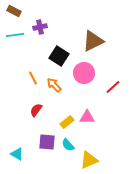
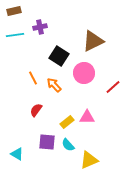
brown rectangle: rotated 40 degrees counterclockwise
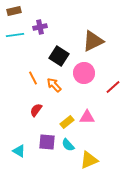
cyan triangle: moved 2 px right, 3 px up
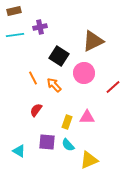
yellow rectangle: rotated 32 degrees counterclockwise
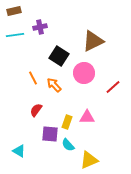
purple square: moved 3 px right, 8 px up
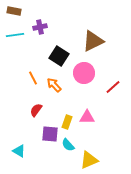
brown rectangle: rotated 24 degrees clockwise
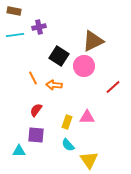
purple cross: moved 1 px left
pink circle: moved 7 px up
orange arrow: rotated 42 degrees counterclockwise
purple square: moved 14 px left, 1 px down
cyan triangle: rotated 32 degrees counterclockwise
yellow triangle: rotated 42 degrees counterclockwise
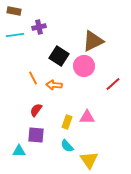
red line: moved 3 px up
cyan semicircle: moved 1 px left, 1 px down
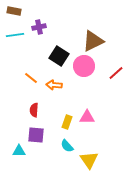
orange line: moved 2 px left; rotated 24 degrees counterclockwise
red line: moved 3 px right, 11 px up
red semicircle: moved 2 px left; rotated 32 degrees counterclockwise
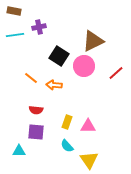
red semicircle: moved 2 px right; rotated 88 degrees counterclockwise
pink triangle: moved 1 px right, 9 px down
purple square: moved 3 px up
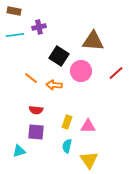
brown triangle: rotated 30 degrees clockwise
pink circle: moved 3 px left, 5 px down
cyan semicircle: rotated 56 degrees clockwise
cyan triangle: rotated 16 degrees counterclockwise
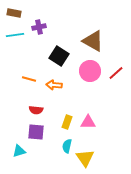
brown rectangle: moved 2 px down
brown triangle: rotated 25 degrees clockwise
pink circle: moved 9 px right
orange line: moved 2 px left, 1 px down; rotated 24 degrees counterclockwise
pink triangle: moved 4 px up
yellow triangle: moved 4 px left, 2 px up
